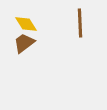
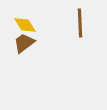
yellow diamond: moved 1 px left, 1 px down
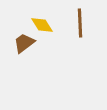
yellow diamond: moved 17 px right
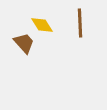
brown trapezoid: rotated 85 degrees clockwise
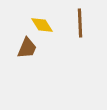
brown trapezoid: moved 3 px right, 5 px down; rotated 65 degrees clockwise
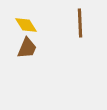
yellow diamond: moved 16 px left
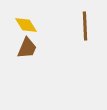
brown line: moved 5 px right, 3 px down
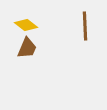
yellow diamond: rotated 20 degrees counterclockwise
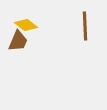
brown trapezoid: moved 9 px left, 7 px up
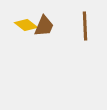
brown trapezoid: moved 26 px right, 15 px up
